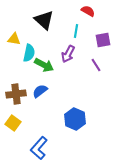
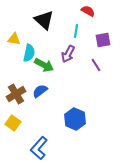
brown cross: rotated 24 degrees counterclockwise
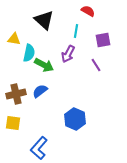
brown cross: rotated 18 degrees clockwise
yellow square: rotated 28 degrees counterclockwise
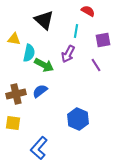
blue hexagon: moved 3 px right
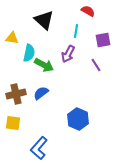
yellow triangle: moved 2 px left, 1 px up
blue semicircle: moved 1 px right, 2 px down
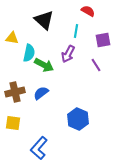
brown cross: moved 1 px left, 2 px up
